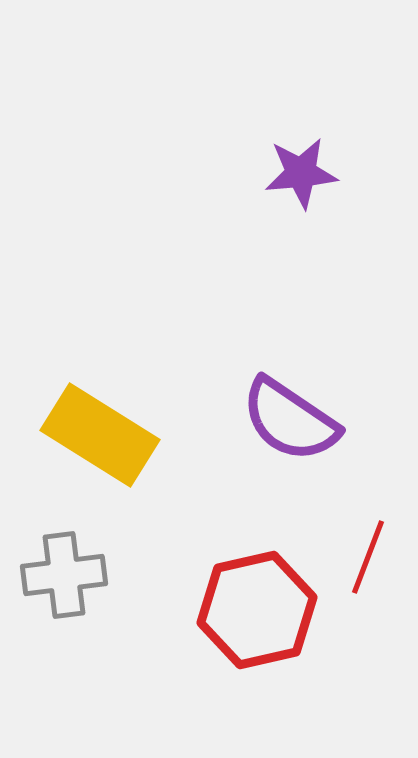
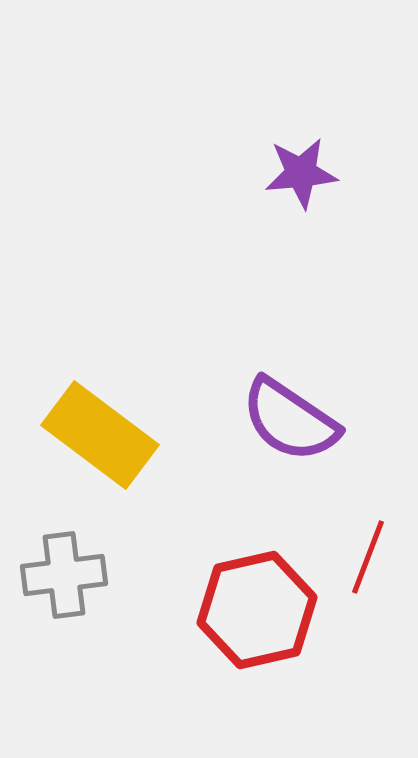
yellow rectangle: rotated 5 degrees clockwise
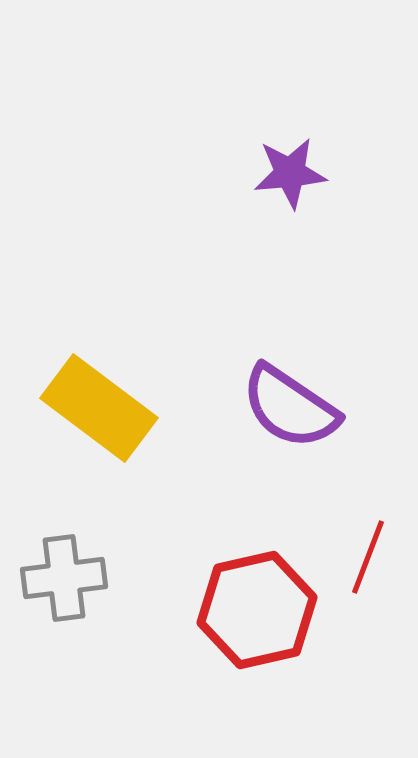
purple star: moved 11 px left
purple semicircle: moved 13 px up
yellow rectangle: moved 1 px left, 27 px up
gray cross: moved 3 px down
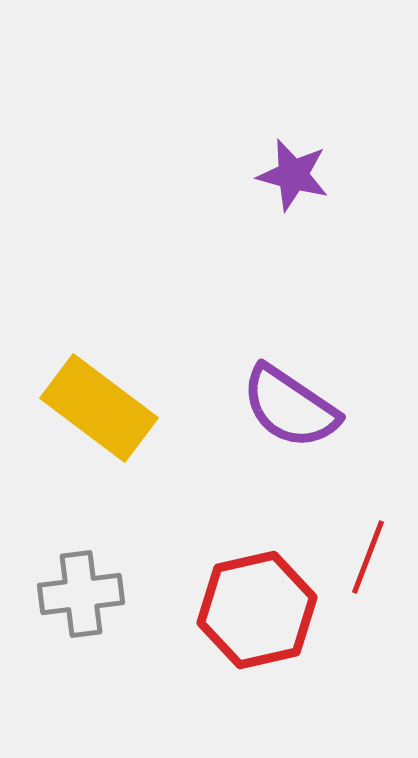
purple star: moved 3 px right, 2 px down; rotated 20 degrees clockwise
gray cross: moved 17 px right, 16 px down
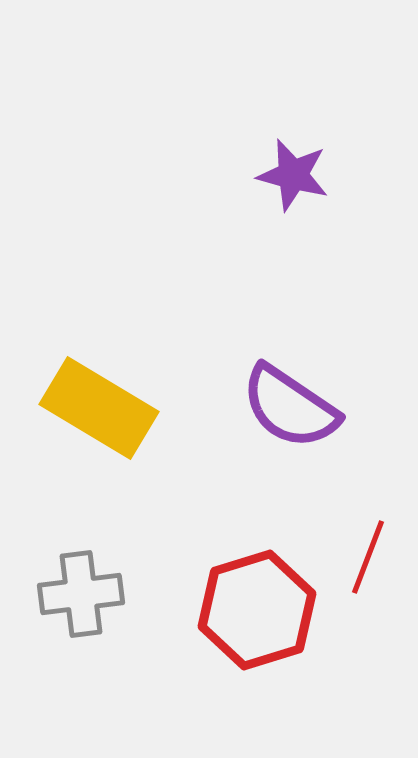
yellow rectangle: rotated 6 degrees counterclockwise
red hexagon: rotated 4 degrees counterclockwise
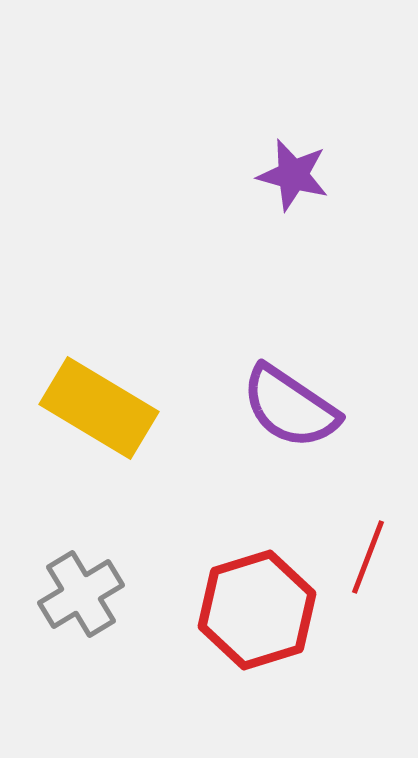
gray cross: rotated 24 degrees counterclockwise
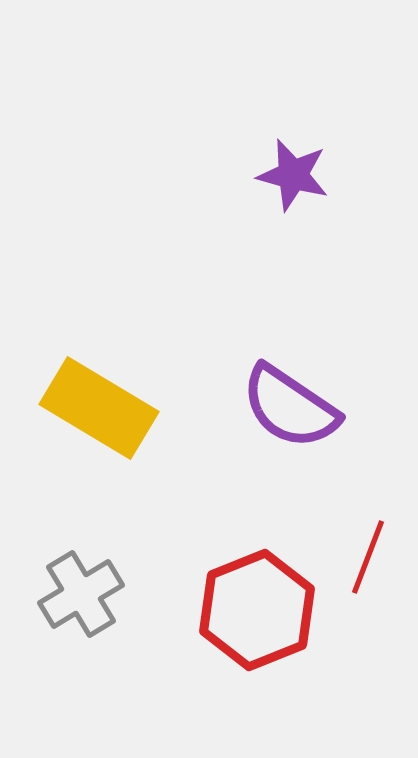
red hexagon: rotated 5 degrees counterclockwise
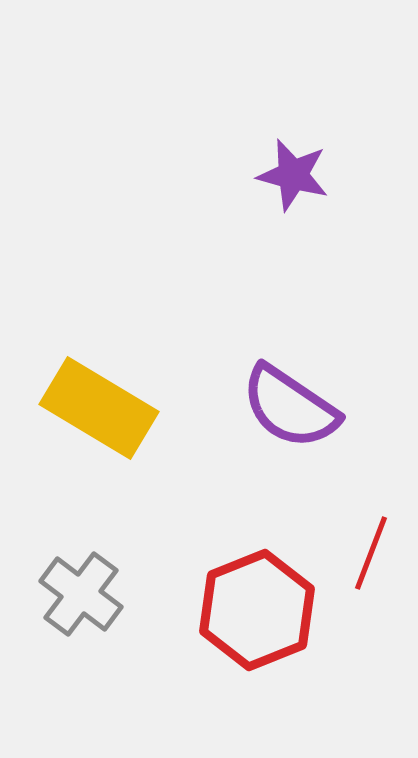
red line: moved 3 px right, 4 px up
gray cross: rotated 22 degrees counterclockwise
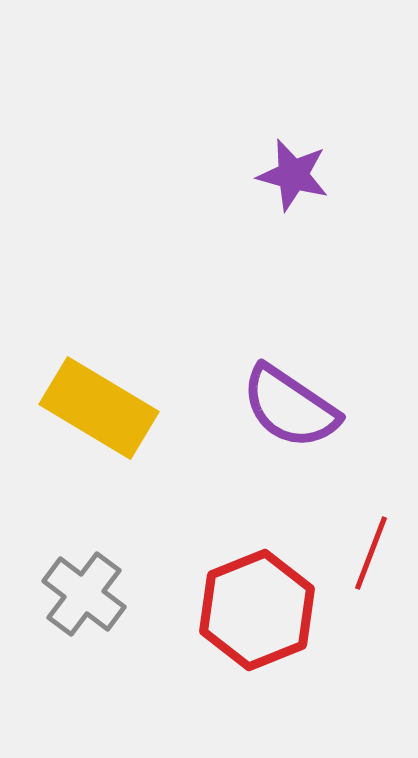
gray cross: moved 3 px right
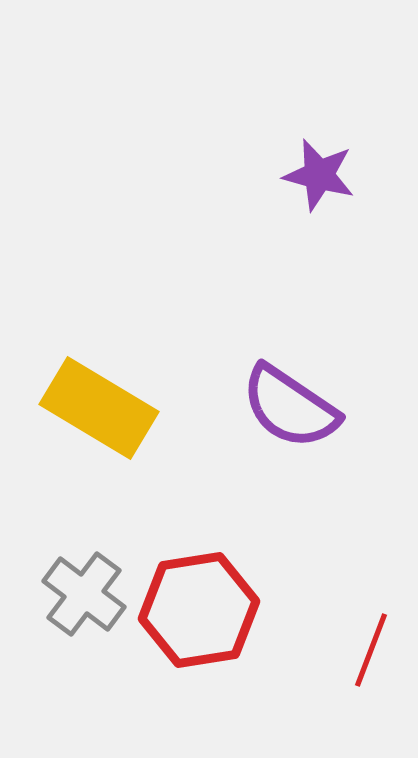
purple star: moved 26 px right
red line: moved 97 px down
red hexagon: moved 58 px left; rotated 13 degrees clockwise
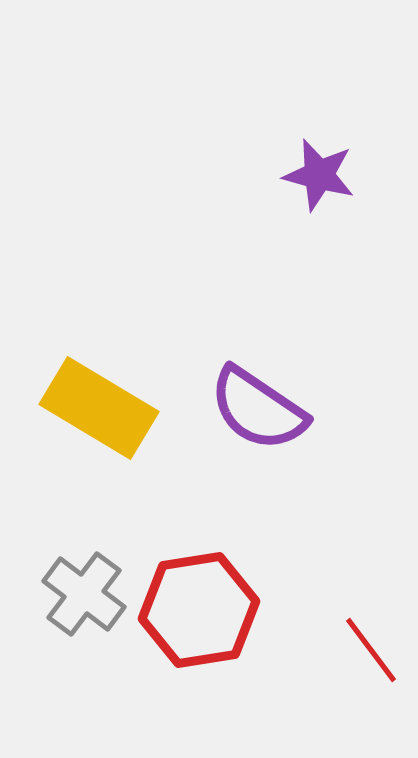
purple semicircle: moved 32 px left, 2 px down
red line: rotated 58 degrees counterclockwise
